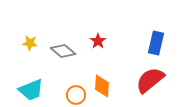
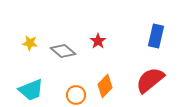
blue rectangle: moved 7 px up
orange diamond: moved 3 px right; rotated 40 degrees clockwise
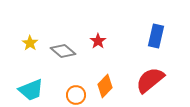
yellow star: rotated 28 degrees clockwise
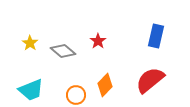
orange diamond: moved 1 px up
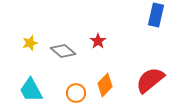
blue rectangle: moved 21 px up
yellow star: rotated 21 degrees clockwise
cyan trapezoid: rotated 84 degrees clockwise
orange circle: moved 2 px up
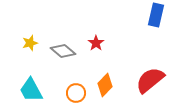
red star: moved 2 px left, 2 px down
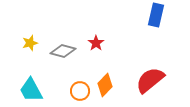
gray diamond: rotated 25 degrees counterclockwise
orange circle: moved 4 px right, 2 px up
